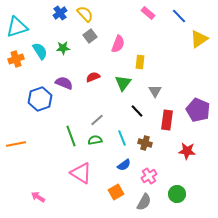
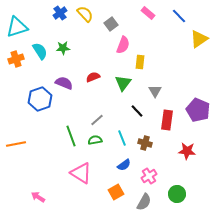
gray square: moved 21 px right, 12 px up
pink semicircle: moved 5 px right, 1 px down
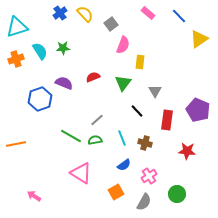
green line: rotated 40 degrees counterclockwise
pink arrow: moved 4 px left, 1 px up
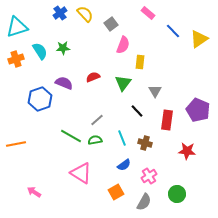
blue line: moved 6 px left, 15 px down
pink arrow: moved 4 px up
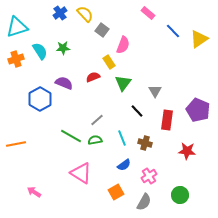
gray square: moved 9 px left, 6 px down; rotated 16 degrees counterclockwise
yellow rectangle: moved 31 px left; rotated 40 degrees counterclockwise
blue hexagon: rotated 10 degrees counterclockwise
green circle: moved 3 px right, 1 px down
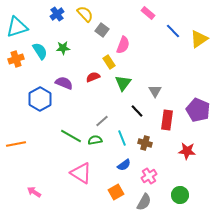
blue cross: moved 3 px left, 1 px down
gray line: moved 5 px right, 1 px down
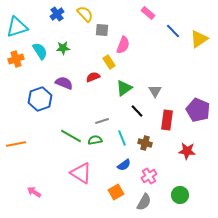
gray square: rotated 32 degrees counterclockwise
green triangle: moved 1 px right, 5 px down; rotated 18 degrees clockwise
blue hexagon: rotated 10 degrees clockwise
gray line: rotated 24 degrees clockwise
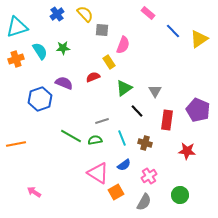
pink triangle: moved 17 px right
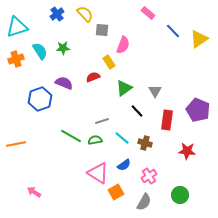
cyan line: rotated 28 degrees counterclockwise
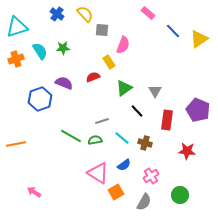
blue cross: rotated 16 degrees counterclockwise
pink cross: moved 2 px right
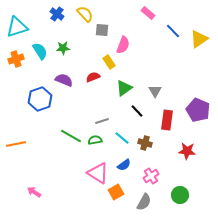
purple semicircle: moved 3 px up
